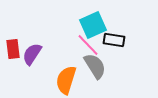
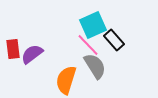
black rectangle: rotated 40 degrees clockwise
purple semicircle: rotated 20 degrees clockwise
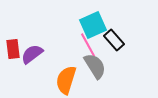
pink line: rotated 15 degrees clockwise
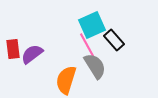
cyan square: moved 1 px left
pink line: moved 1 px left
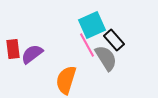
gray semicircle: moved 11 px right, 8 px up
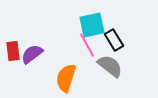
cyan square: rotated 12 degrees clockwise
black rectangle: rotated 10 degrees clockwise
red rectangle: moved 2 px down
gray semicircle: moved 4 px right, 8 px down; rotated 20 degrees counterclockwise
orange semicircle: moved 2 px up
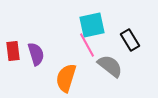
black rectangle: moved 16 px right
purple semicircle: moved 4 px right; rotated 110 degrees clockwise
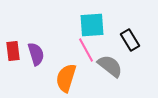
cyan square: rotated 8 degrees clockwise
pink line: moved 1 px left, 5 px down
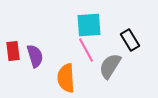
cyan square: moved 3 px left
purple semicircle: moved 1 px left, 2 px down
gray semicircle: rotated 96 degrees counterclockwise
orange semicircle: rotated 20 degrees counterclockwise
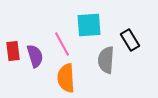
pink line: moved 24 px left, 6 px up
gray semicircle: moved 4 px left, 6 px up; rotated 28 degrees counterclockwise
